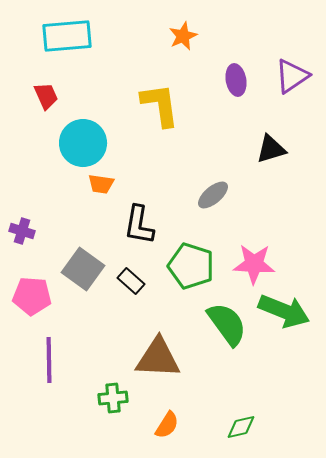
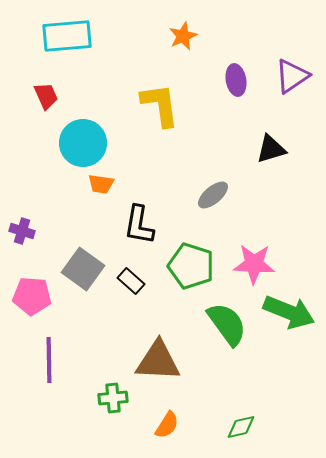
green arrow: moved 5 px right, 1 px down
brown triangle: moved 3 px down
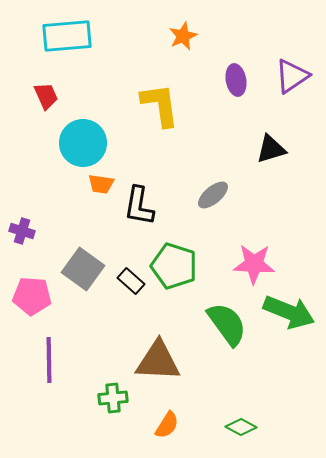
black L-shape: moved 19 px up
green pentagon: moved 17 px left
green diamond: rotated 40 degrees clockwise
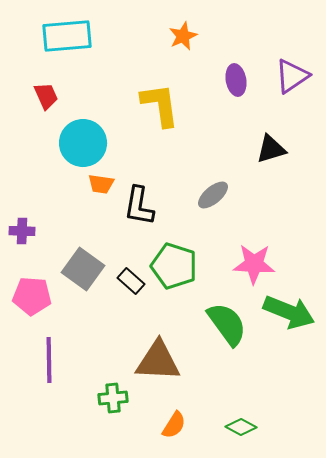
purple cross: rotated 15 degrees counterclockwise
orange semicircle: moved 7 px right
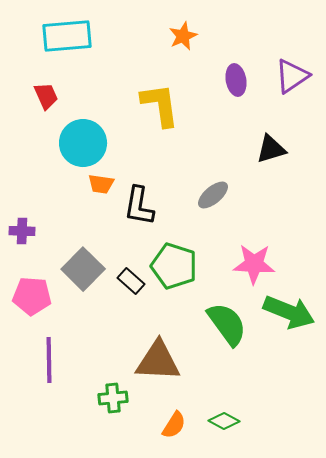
gray square: rotated 9 degrees clockwise
green diamond: moved 17 px left, 6 px up
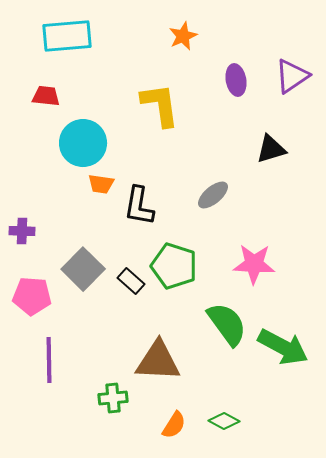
red trapezoid: rotated 60 degrees counterclockwise
green arrow: moved 6 px left, 35 px down; rotated 6 degrees clockwise
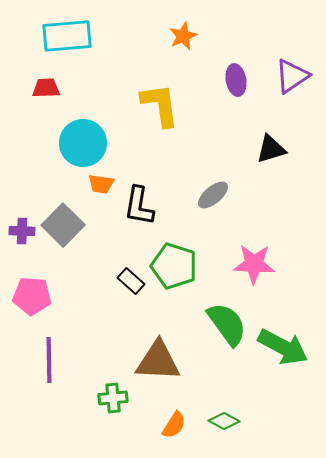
red trapezoid: moved 8 px up; rotated 8 degrees counterclockwise
gray square: moved 20 px left, 44 px up
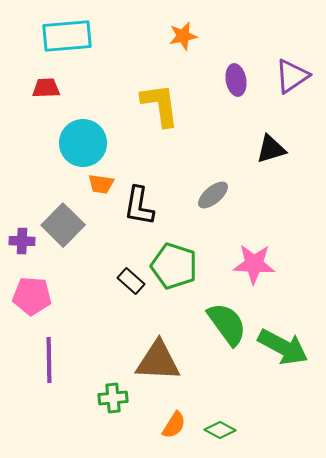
orange star: rotated 12 degrees clockwise
purple cross: moved 10 px down
green diamond: moved 4 px left, 9 px down
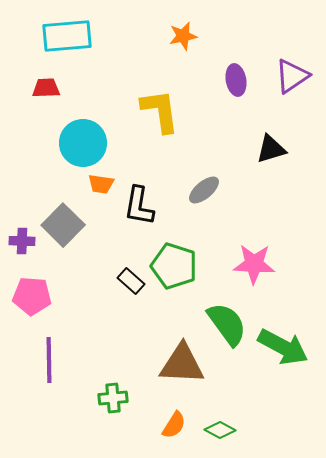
yellow L-shape: moved 6 px down
gray ellipse: moved 9 px left, 5 px up
brown triangle: moved 24 px right, 3 px down
